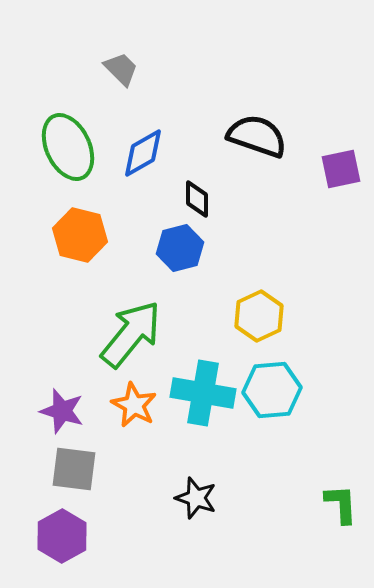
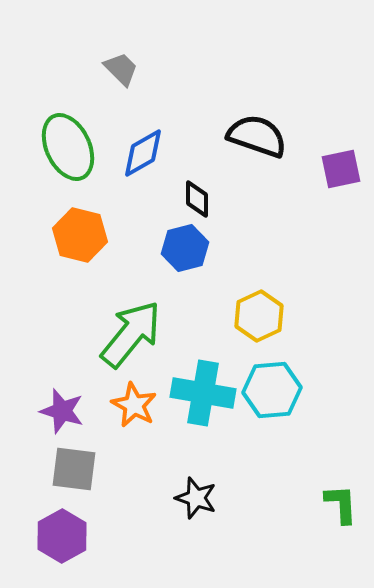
blue hexagon: moved 5 px right
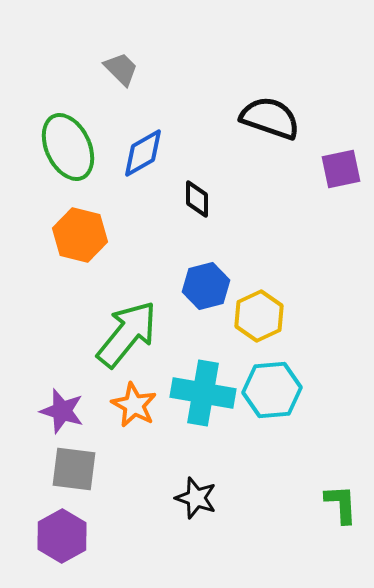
black semicircle: moved 13 px right, 18 px up
blue hexagon: moved 21 px right, 38 px down
green arrow: moved 4 px left
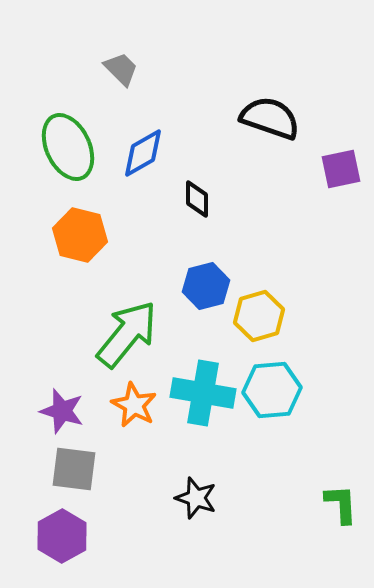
yellow hexagon: rotated 9 degrees clockwise
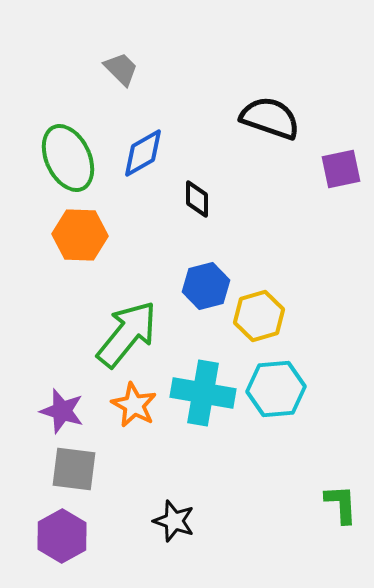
green ellipse: moved 11 px down
orange hexagon: rotated 12 degrees counterclockwise
cyan hexagon: moved 4 px right, 1 px up
black star: moved 22 px left, 23 px down
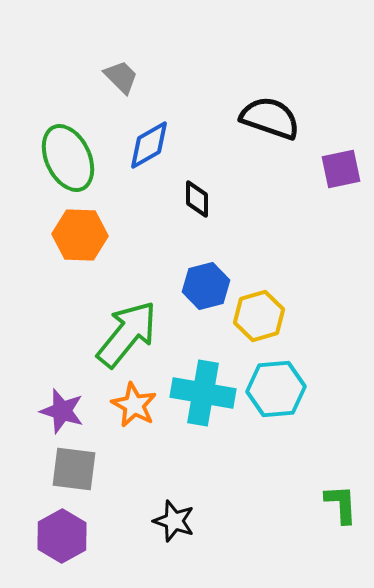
gray trapezoid: moved 8 px down
blue diamond: moved 6 px right, 8 px up
